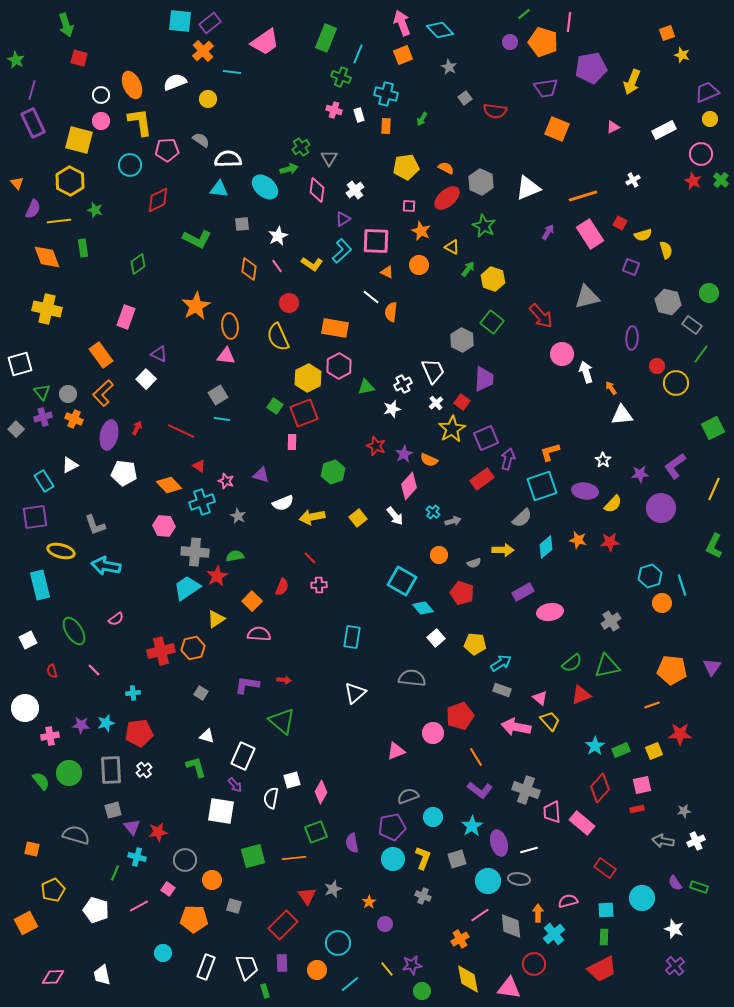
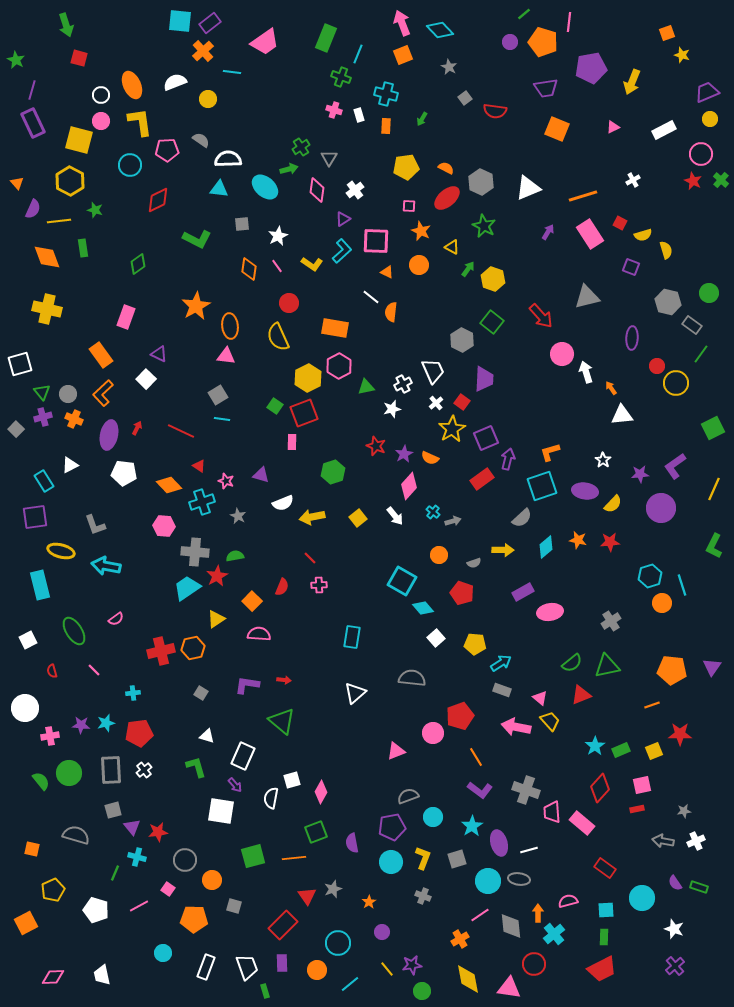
orange semicircle at (429, 460): moved 1 px right, 2 px up
cyan circle at (393, 859): moved 2 px left, 3 px down
purple circle at (385, 924): moved 3 px left, 8 px down
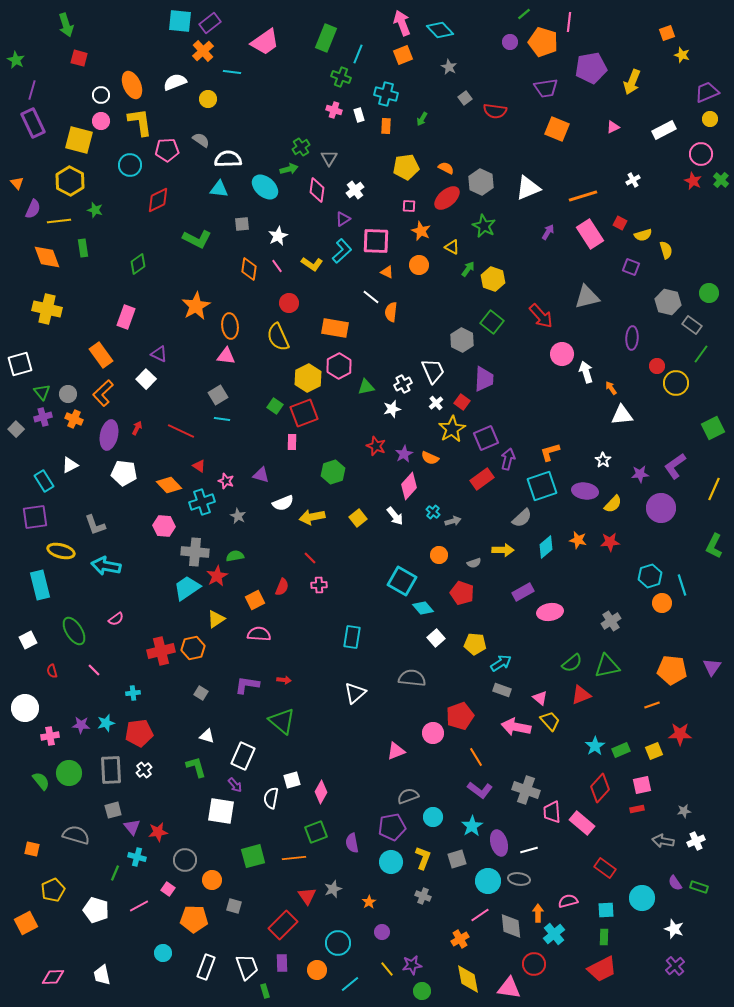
orange square at (252, 601): moved 3 px right, 1 px up; rotated 18 degrees clockwise
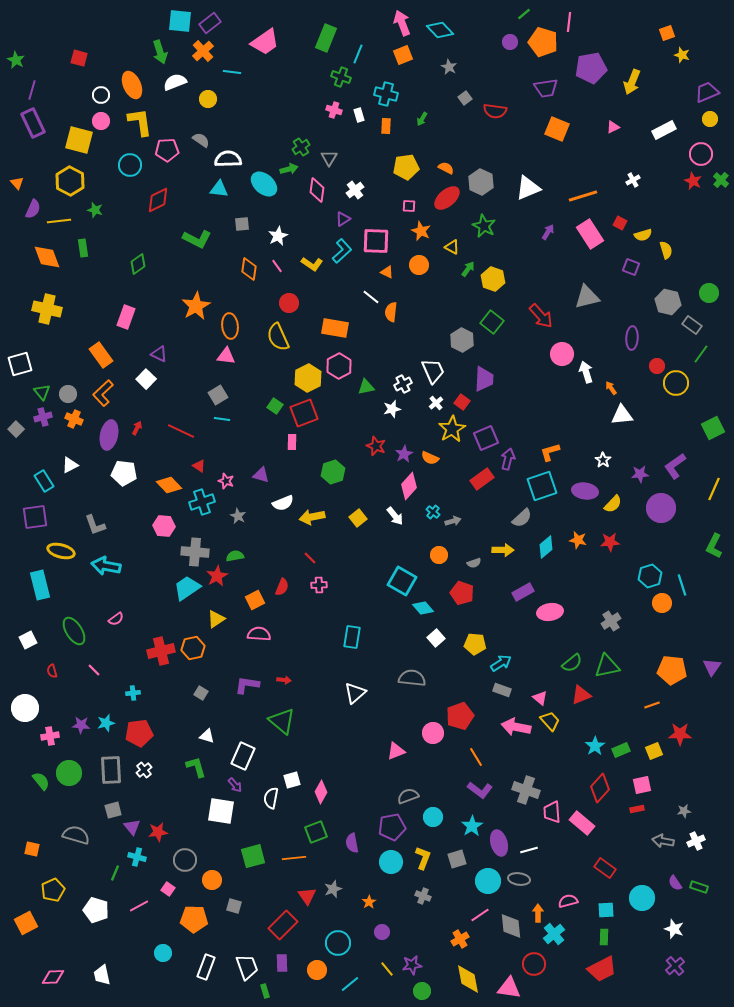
green arrow at (66, 25): moved 94 px right, 27 px down
cyan ellipse at (265, 187): moved 1 px left, 3 px up
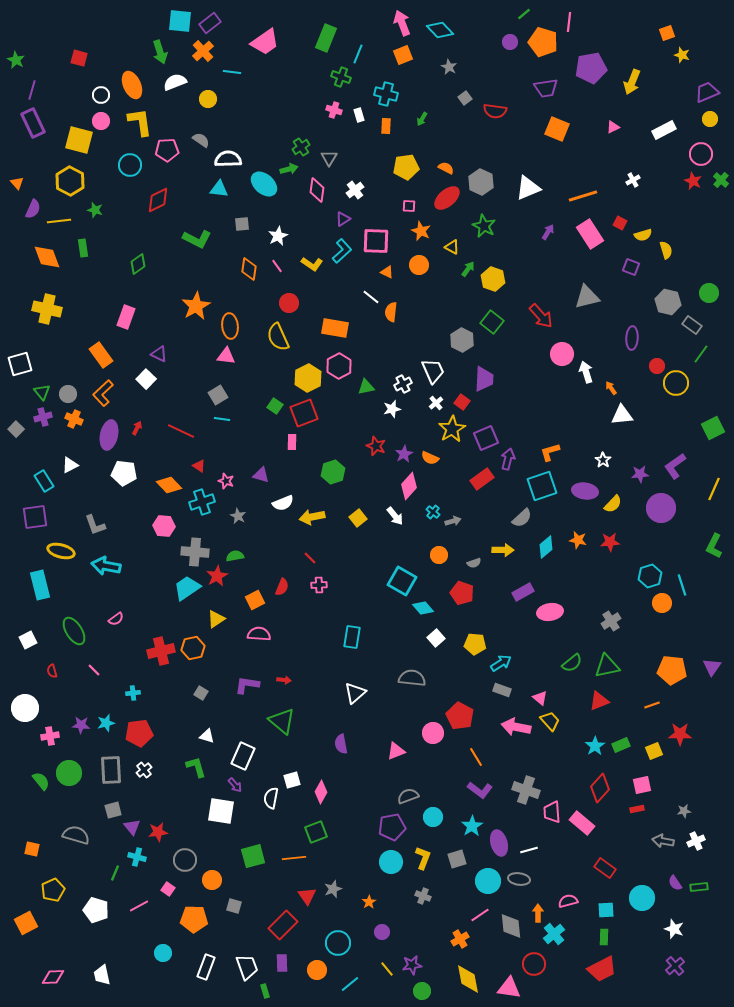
red triangle at (581, 695): moved 18 px right, 6 px down
red pentagon at (460, 716): rotated 24 degrees counterclockwise
green rectangle at (621, 750): moved 5 px up
purple semicircle at (352, 843): moved 11 px left, 99 px up
green rectangle at (699, 887): rotated 24 degrees counterclockwise
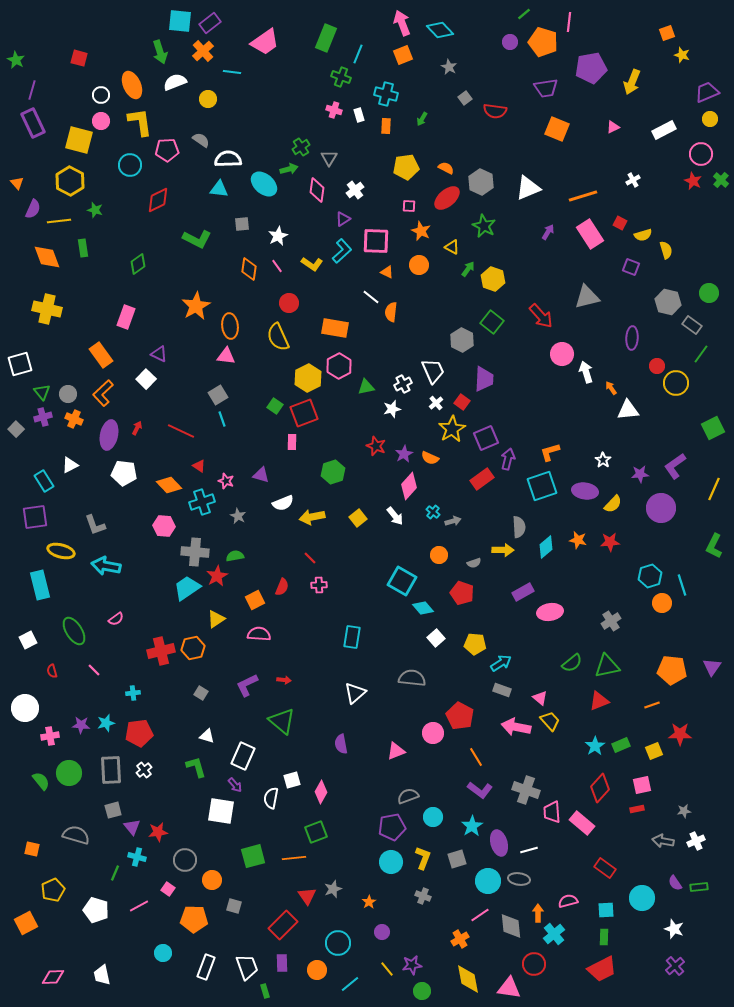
white triangle at (622, 415): moved 6 px right, 5 px up
cyan line at (222, 419): rotated 63 degrees clockwise
gray semicircle at (522, 518): moved 3 px left, 9 px down; rotated 50 degrees counterclockwise
purple L-shape at (247, 685): rotated 35 degrees counterclockwise
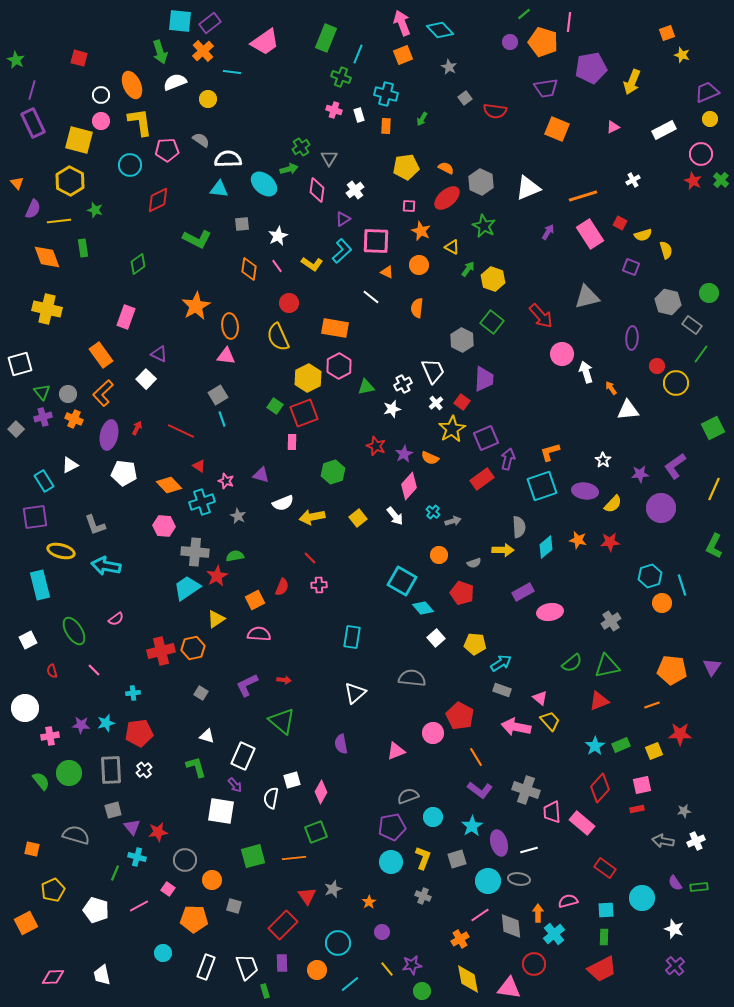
orange semicircle at (391, 312): moved 26 px right, 4 px up
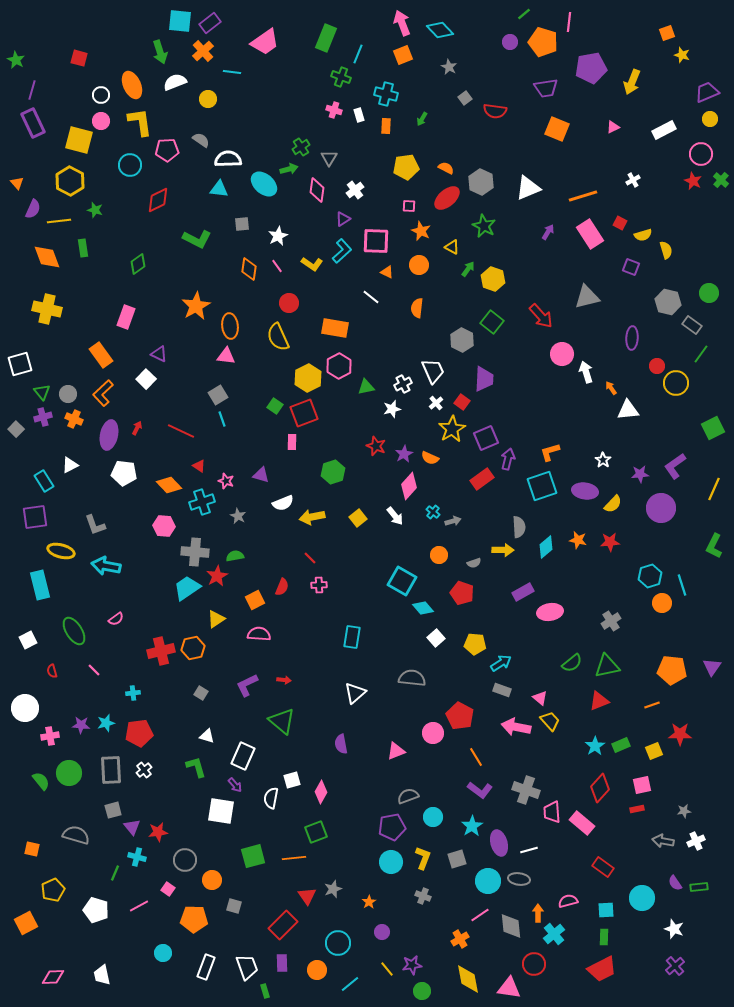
red rectangle at (605, 868): moved 2 px left, 1 px up
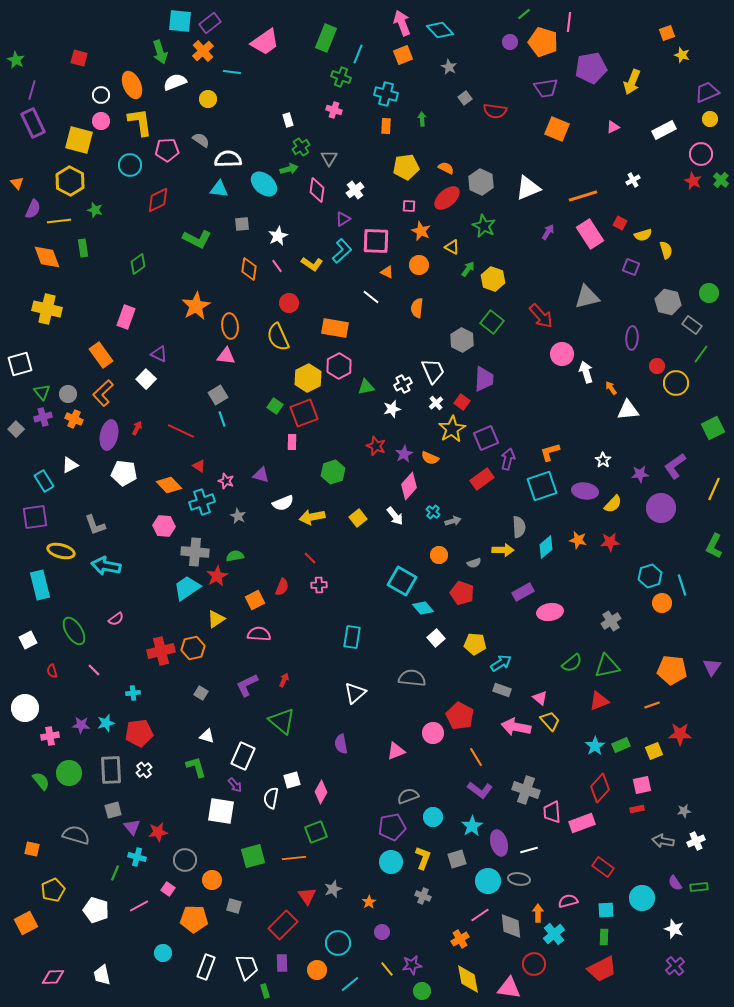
white rectangle at (359, 115): moved 71 px left, 5 px down
green arrow at (422, 119): rotated 144 degrees clockwise
red arrow at (284, 680): rotated 72 degrees counterclockwise
pink rectangle at (582, 823): rotated 60 degrees counterclockwise
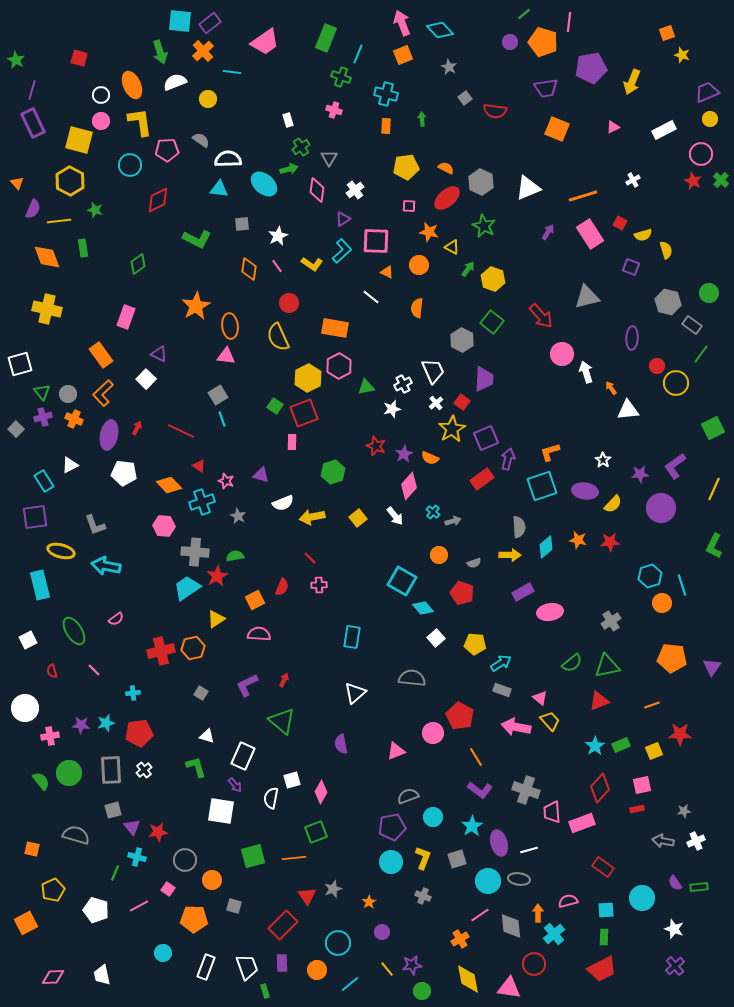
orange star at (421, 231): moved 8 px right, 1 px down; rotated 12 degrees counterclockwise
yellow arrow at (503, 550): moved 7 px right, 5 px down
orange pentagon at (672, 670): moved 12 px up
